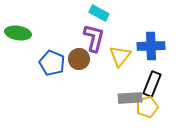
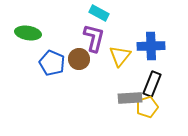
green ellipse: moved 10 px right
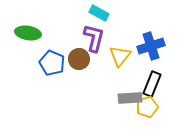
blue cross: rotated 16 degrees counterclockwise
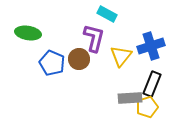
cyan rectangle: moved 8 px right, 1 px down
yellow triangle: moved 1 px right
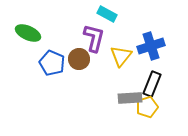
green ellipse: rotated 15 degrees clockwise
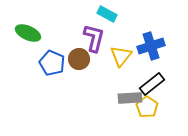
black rectangle: rotated 30 degrees clockwise
yellow pentagon: rotated 20 degrees counterclockwise
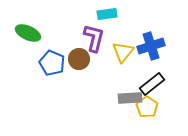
cyan rectangle: rotated 36 degrees counterclockwise
yellow triangle: moved 2 px right, 4 px up
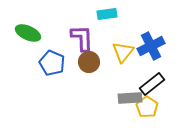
purple L-shape: moved 12 px left; rotated 16 degrees counterclockwise
blue cross: rotated 8 degrees counterclockwise
brown circle: moved 10 px right, 3 px down
